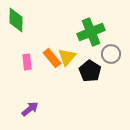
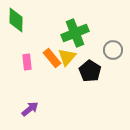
green cross: moved 16 px left, 1 px down
gray circle: moved 2 px right, 4 px up
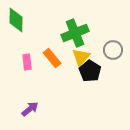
yellow triangle: moved 14 px right
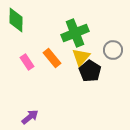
pink rectangle: rotated 28 degrees counterclockwise
purple arrow: moved 8 px down
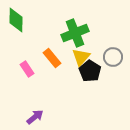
gray circle: moved 7 px down
pink rectangle: moved 7 px down
purple arrow: moved 5 px right
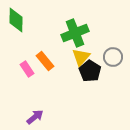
orange rectangle: moved 7 px left, 3 px down
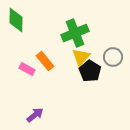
pink rectangle: rotated 28 degrees counterclockwise
purple arrow: moved 2 px up
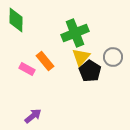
purple arrow: moved 2 px left, 1 px down
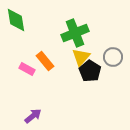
green diamond: rotated 10 degrees counterclockwise
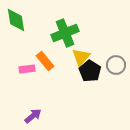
green cross: moved 10 px left
gray circle: moved 3 px right, 8 px down
pink rectangle: rotated 35 degrees counterclockwise
